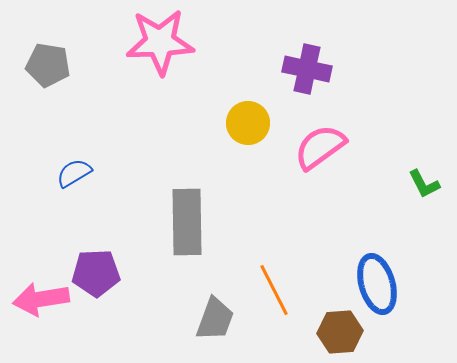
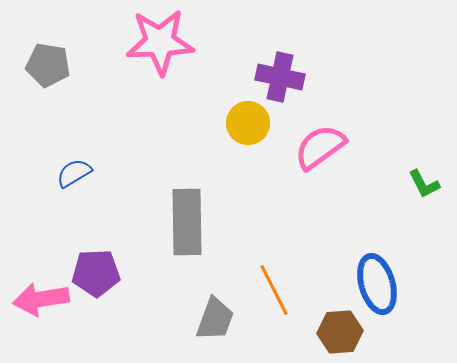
purple cross: moved 27 px left, 8 px down
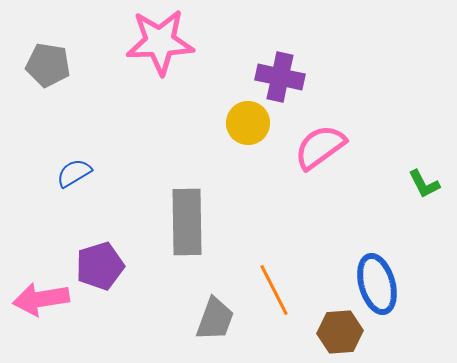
purple pentagon: moved 4 px right, 7 px up; rotated 15 degrees counterclockwise
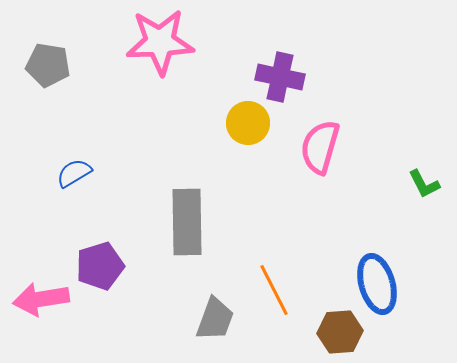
pink semicircle: rotated 38 degrees counterclockwise
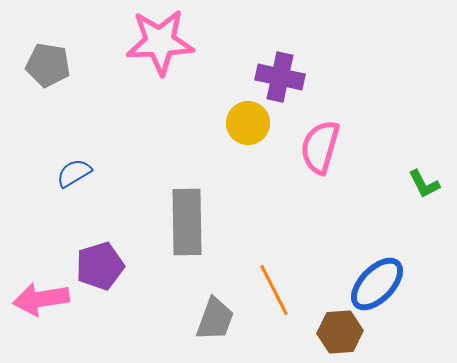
blue ellipse: rotated 60 degrees clockwise
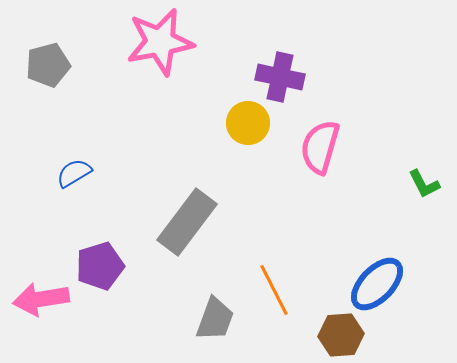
pink star: rotated 8 degrees counterclockwise
gray pentagon: rotated 24 degrees counterclockwise
gray rectangle: rotated 38 degrees clockwise
brown hexagon: moved 1 px right, 3 px down
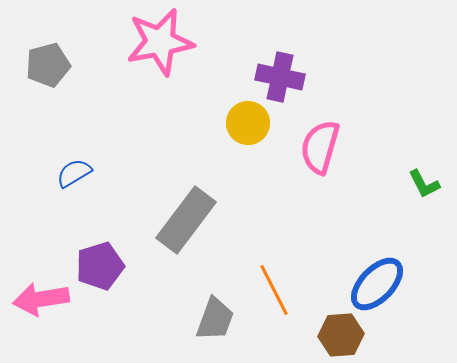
gray rectangle: moved 1 px left, 2 px up
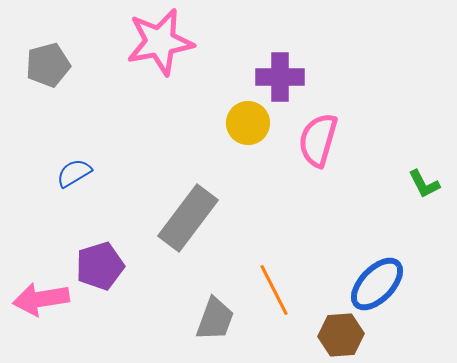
purple cross: rotated 12 degrees counterclockwise
pink semicircle: moved 2 px left, 7 px up
gray rectangle: moved 2 px right, 2 px up
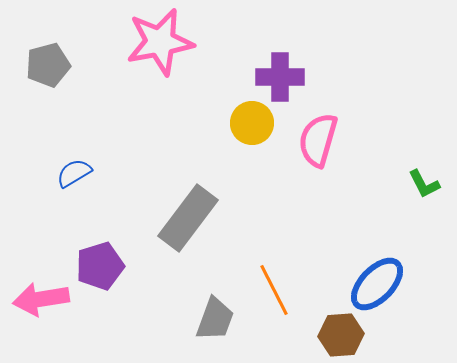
yellow circle: moved 4 px right
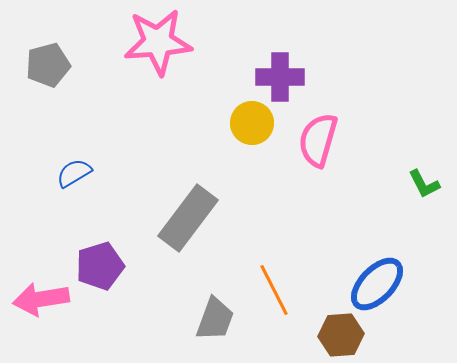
pink star: moved 2 px left; rotated 6 degrees clockwise
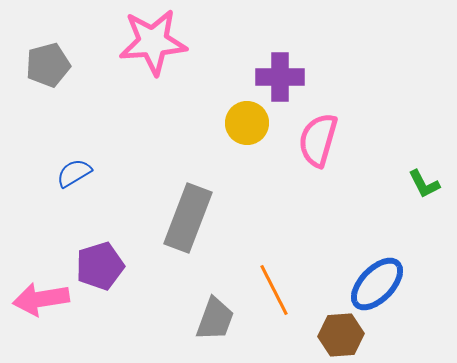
pink star: moved 5 px left
yellow circle: moved 5 px left
gray rectangle: rotated 16 degrees counterclockwise
